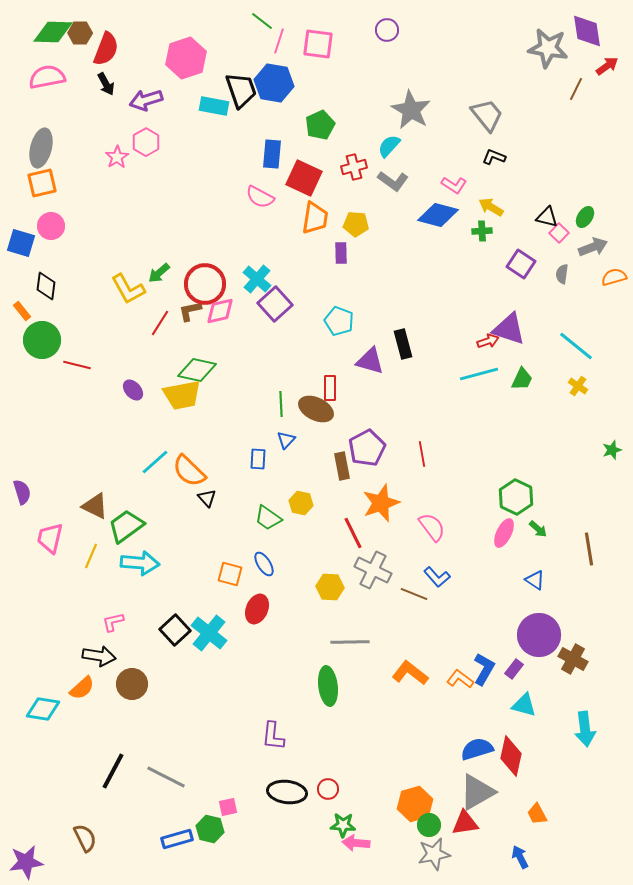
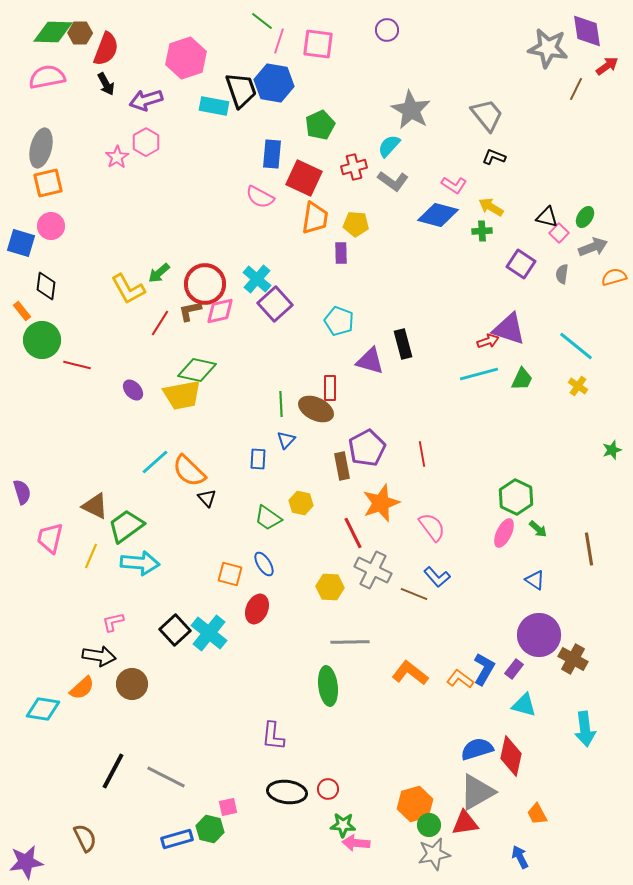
orange square at (42, 183): moved 6 px right
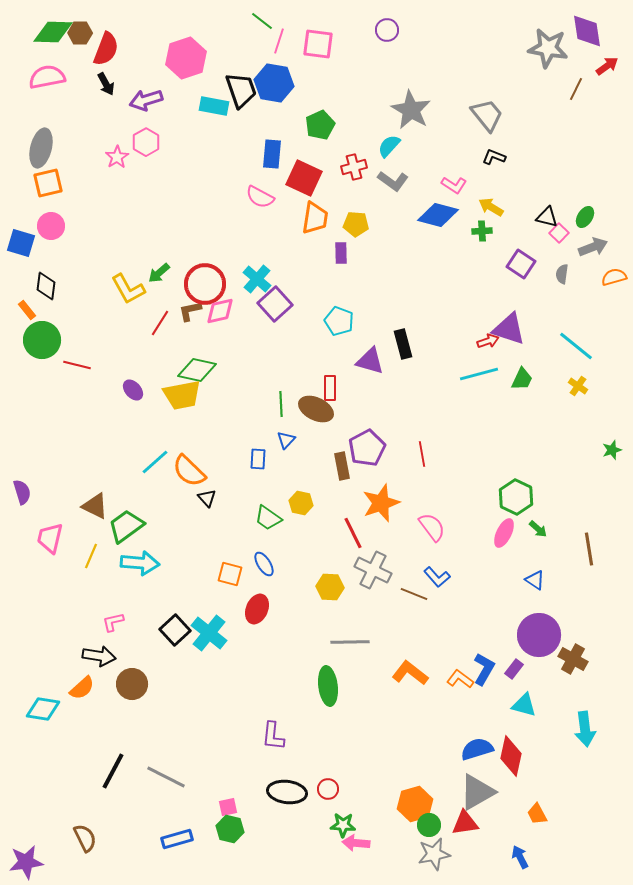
orange rectangle at (22, 311): moved 5 px right, 1 px up
green hexagon at (210, 829): moved 20 px right
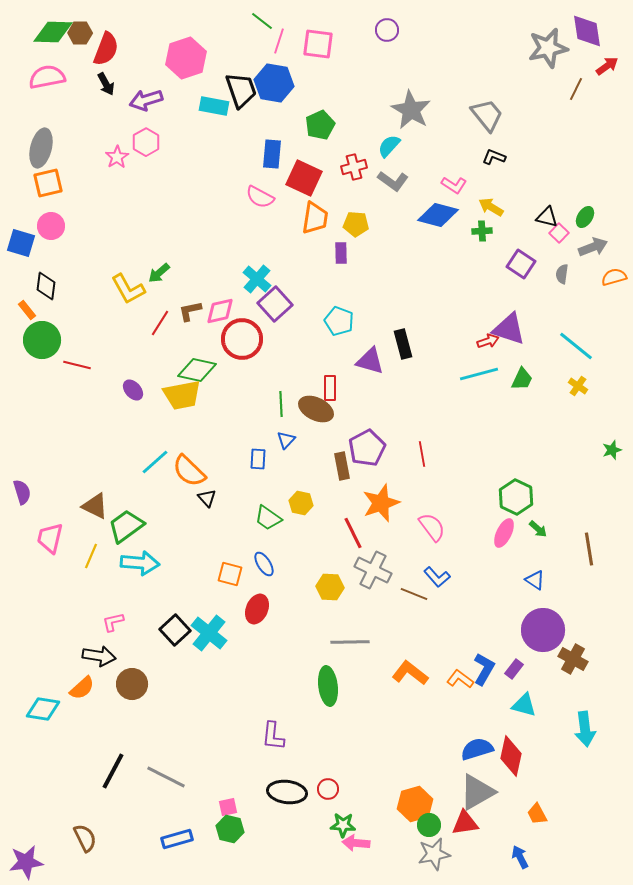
gray star at (548, 48): rotated 21 degrees counterclockwise
red circle at (205, 284): moved 37 px right, 55 px down
purple circle at (539, 635): moved 4 px right, 5 px up
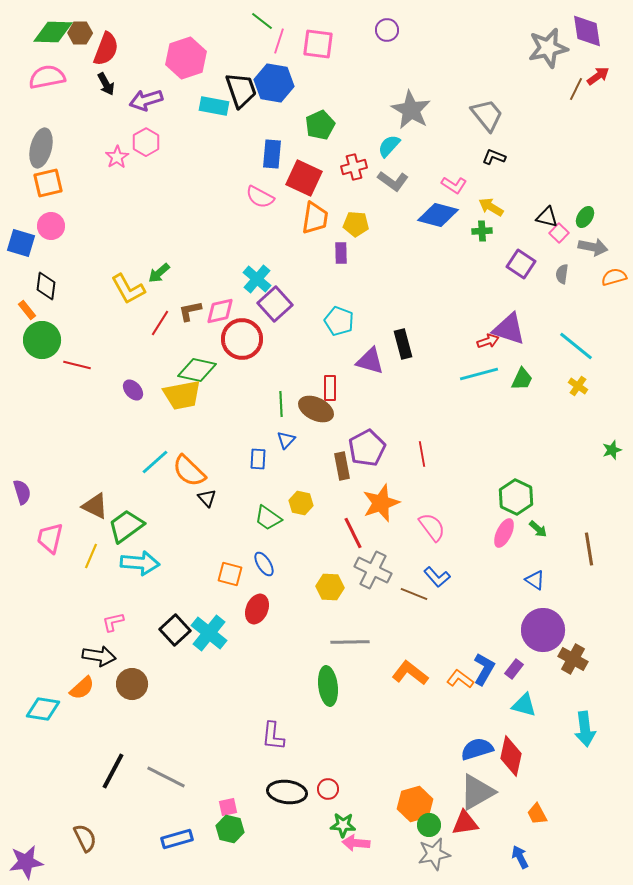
red arrow at (607, 66): moved 9 px left, 10 px down
gray arrow at (593, 247): rotated 32 degrees clockwise
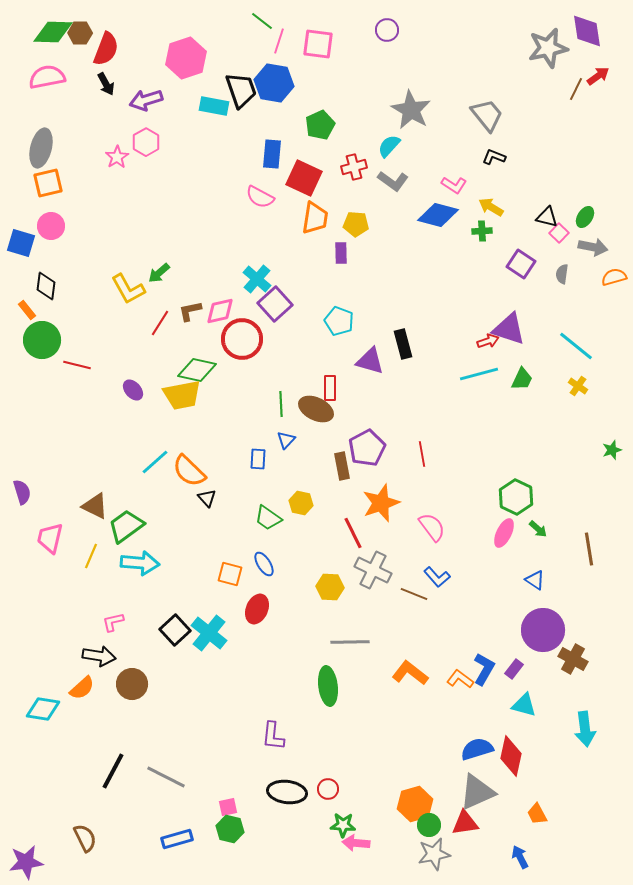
gray triangle at (477, 792): rotated 6 degrees clockwise
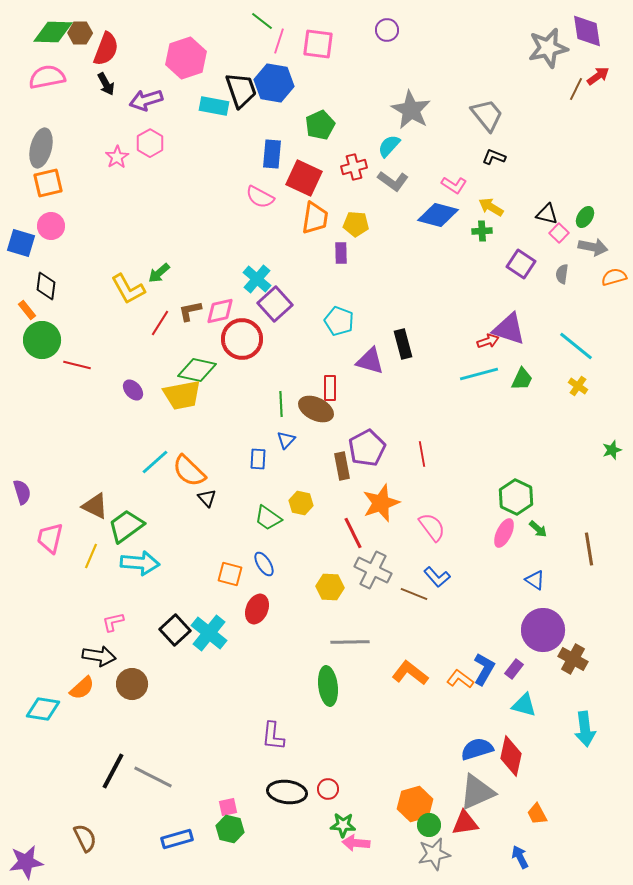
pink hexagon at (146, 142): moved 4 px right, 1 px down
black triangle at (547, 217): moved 3 px up
gray line at (166, 777): moved 13 px left
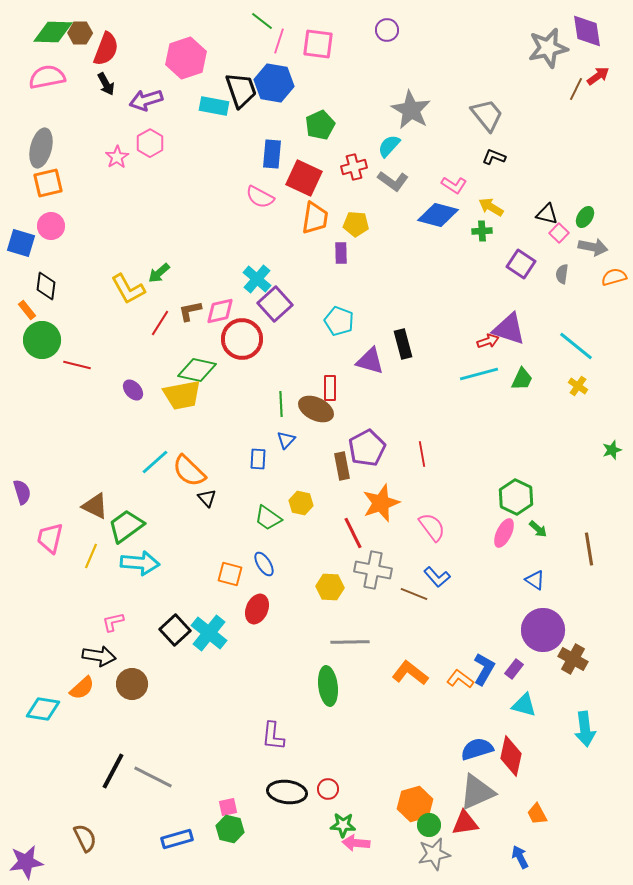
gray cross at (373, 570): rotated 15 degrees counterclockwise
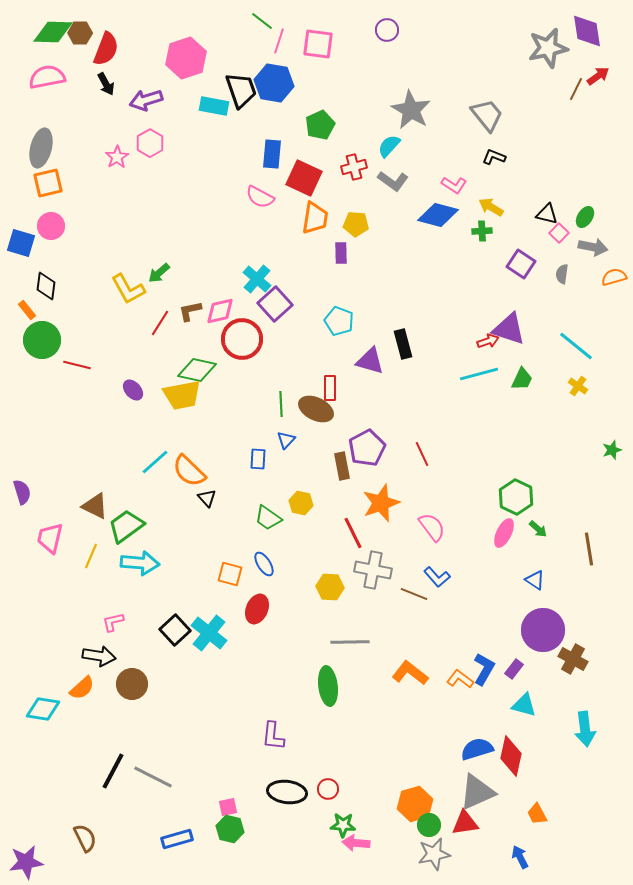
red line at (422, 454): rotated 15 degrees counterclockwise
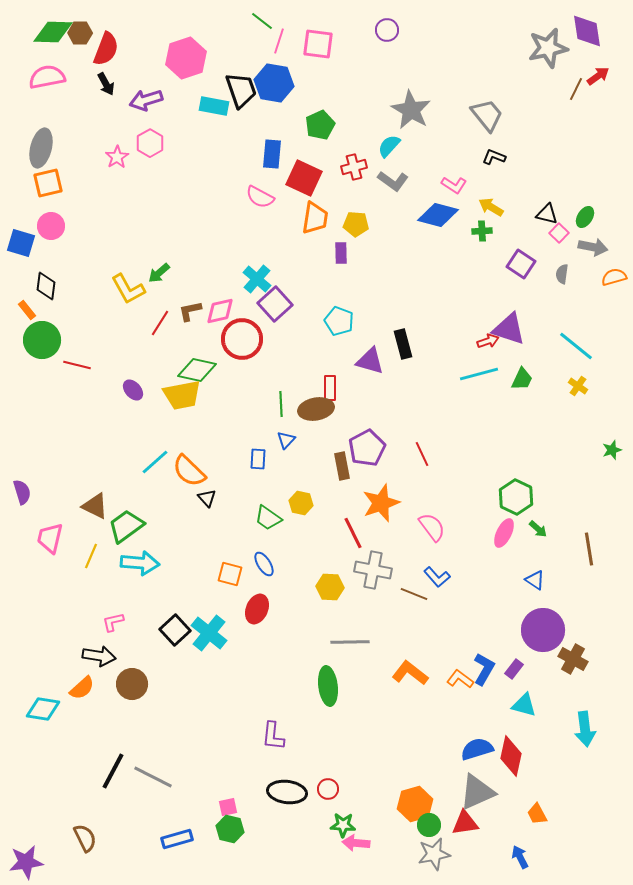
brown ellipse at (316, 409): rotated 36 degrees counterclockwise
